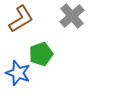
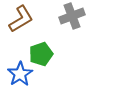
gray cross: rotated 20 degrees clockwise
blue star: moved 2 px right, 1 px down; rotated 20 degrees clockwise
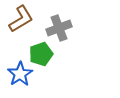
gray cross: moved 13 px left, 12 px down
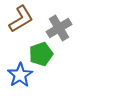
gray cross: rotated 10 degrees counterclockwise
blue star: moved 1 px down
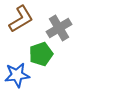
blue star: moved 3 px left; rotated 25 degrees clockwise
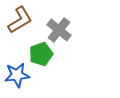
brown L-shape: moved 1 px left, 1 px down
gray cross: moved 2 px down; rotated 20 degrees counterclockwise
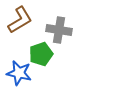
gray cross: rotated 30 degrees counterclockwise
blue star: moved 2 px right, 2 px up; rotated 20 degrees clockwise
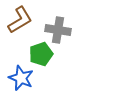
gray cross: moved 1 px left
blue star: moved 2 px right, 5 px down; rotated 10 degrees clockwise
